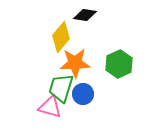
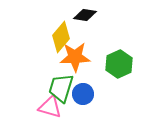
orange star: moved 6 px up
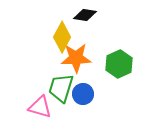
yellow diamond: moved 1 px right; rotated 12 degrees counterclockwise
orange star: moved 1 px right, 1 px down
pink triangle: moved 10 px left
